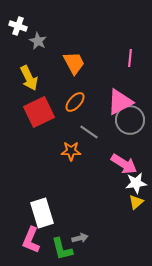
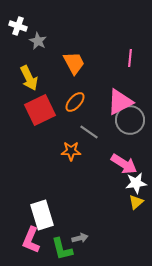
red square: moved 1 px right, 2 px up
white rectangle: moved 2 px down
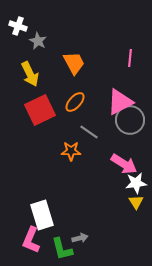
yellow arrow: moved 1 px right, 4 px up
yellow triangle: rotated 21 degrees counterclockwise
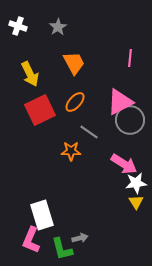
gray star: moved 20 px right, 14 px up; rotated 12 degrees clockwise
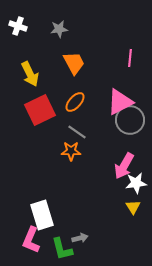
gray star: moved 1 px right, 2 px down; rotated 24 degrees clockwise
gray line: moved 12 px left
pink arrow: moved 2 px down; rotated 88 degrees clockwise
yellow triangle: moved 3 px left, 5 px down
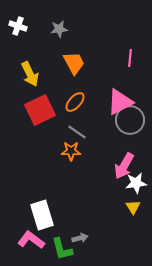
pink L-shape: rotated 104 degrees clockwise
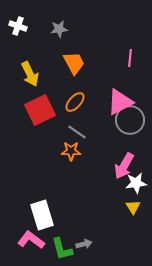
gray arrow: moved 4 px right, 6 px down
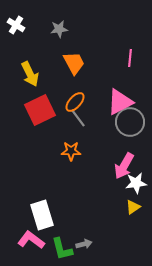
white cross: moved 2 px left, 1 px up; rotated 12 degrees clockwise
gray circle: moved 2 px down
gray line: moved 1 px right, 14 px up; rotated 18 degrees clockwise
yellow triangle: rotated 28 degrees clockwise
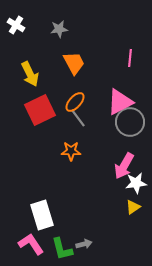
pink L-shape: moved 4 px down; rotated 20 degrees clockwise
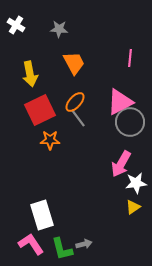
gray star: rotated 12 degrees clockwise
yellow arrow: rotated 15 degrees clockwise
orange star: moved 21 px left, 11 px up
pink arrow: moved 3 px left, 2 px up
